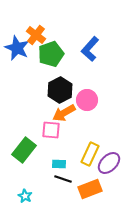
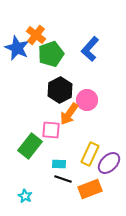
orange arrow: moved 5 px right, 1 px down; rotated 25 degrees counterclockwise
green rectangle: moved 6 px right, 4 px up
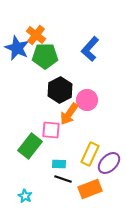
green pentagon: moved 6 px left, 2 px down; rotated 20 degrees clockwise
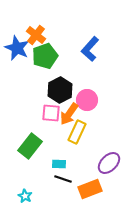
green pentagon: rotated 20 degrees counterclockwise
pink square: moved 17 px up
yellow rectangle: moved 13 px left, 22 px up
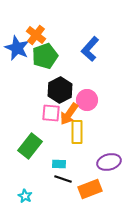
yellow rectangle: rotated 25 degrees counterclockwise
purple ellipse: moved 1 px up; rotated 30 degrees clockwise
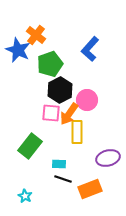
blue star: moved 1 px right, 2 px down
green pentagon: moved 5 px right, 8 px down
purple ellipse: moved 1 px left, 4 px up
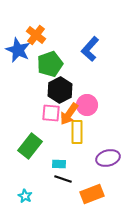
pink circle: moved 5 px down
orange rectangle: moved 2 px right, 5 px down
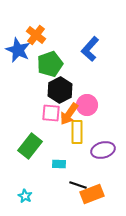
purple ellipse: moved 5 px left, 8 px up
black line: moved 15 px right, 6 px down
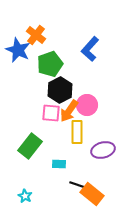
orange arrow: moved 3 px up
orange rectangle: rotated 60 degrees clockwise
